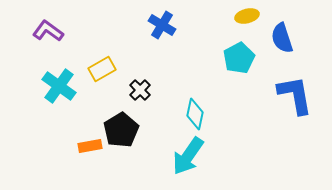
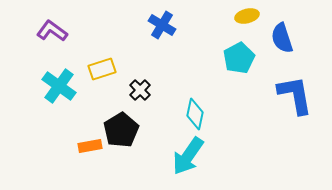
purple L-shape: moved 4 px right
yellow rectangle: rotated 12 degrees clockwise
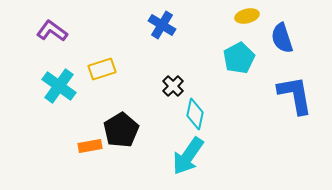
black cross: moved 33 px right, 4 px up
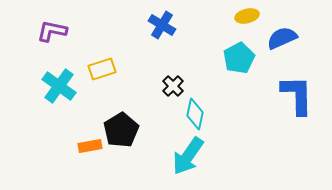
purple L-shape: rotated 24 degrees counterclockwise
blue semicircle: rotated 84 degrees clockwise
blue L-shape: moved 2 px right; rotated 9 degrees clockwise
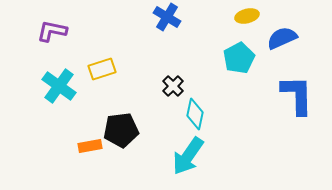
blue cross: moved 5 px right, 8 px up
black pentagon: rotated 24 degrees clockwise
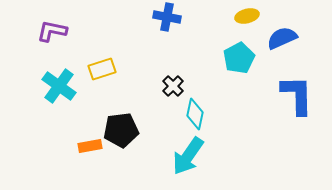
blue cross: rotated 20 degrees counterclockwise
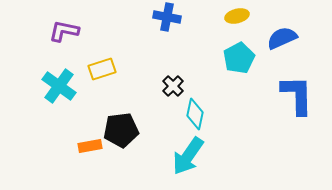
yellow ellipse: moved 10 px left
purple L-shape: moved 12 px right
